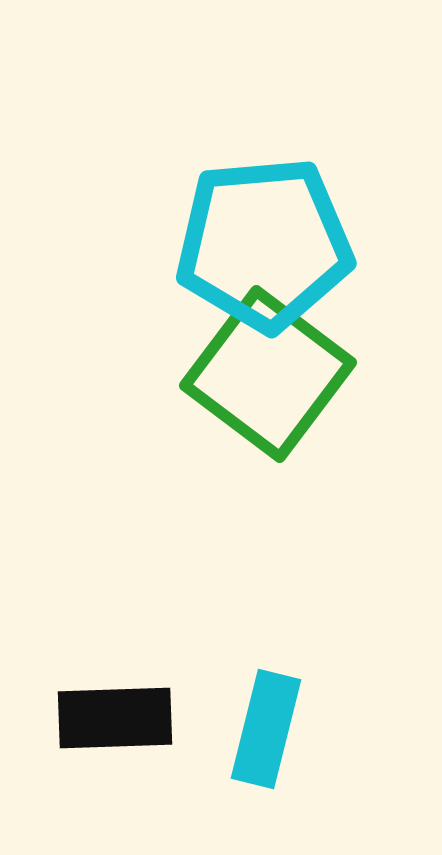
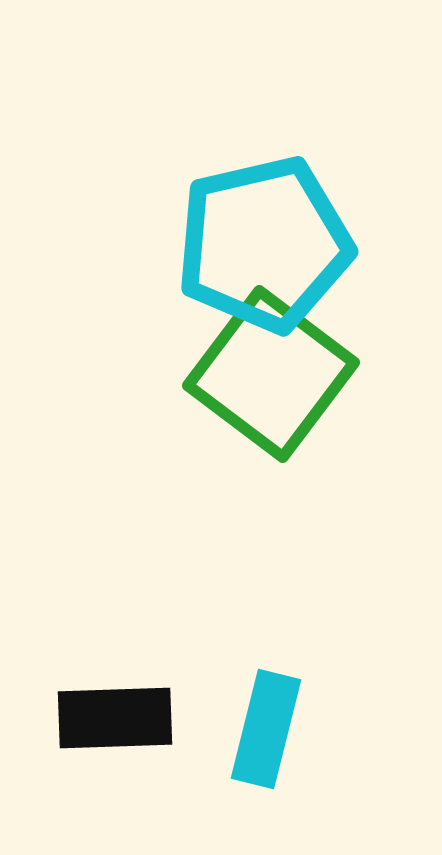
cyan pentagon: rotated 8 degrees counterclockwise
green square: moved 3 px right
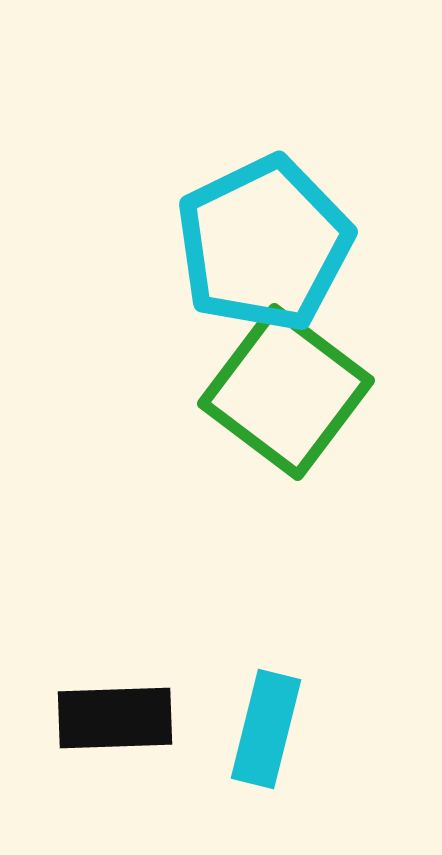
cyan pentagon: rotated 13 degrees counterclockwise
green square: moved 15 px right, 18 px down
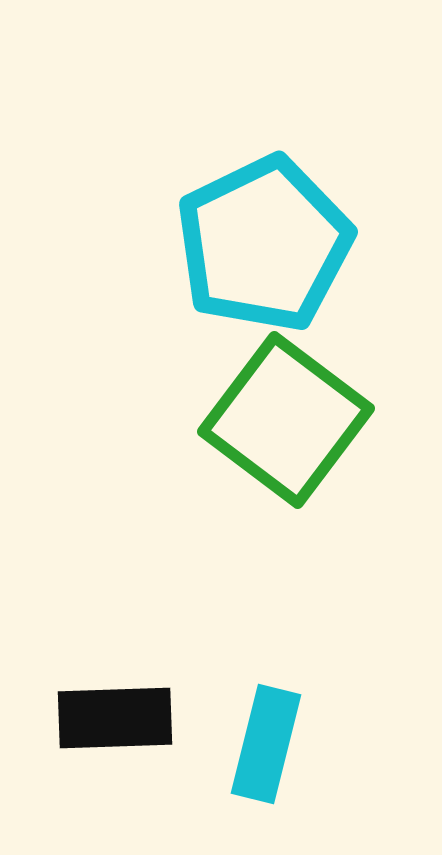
green square: moved 28 px down
cyan rectangle: moved 15 px down
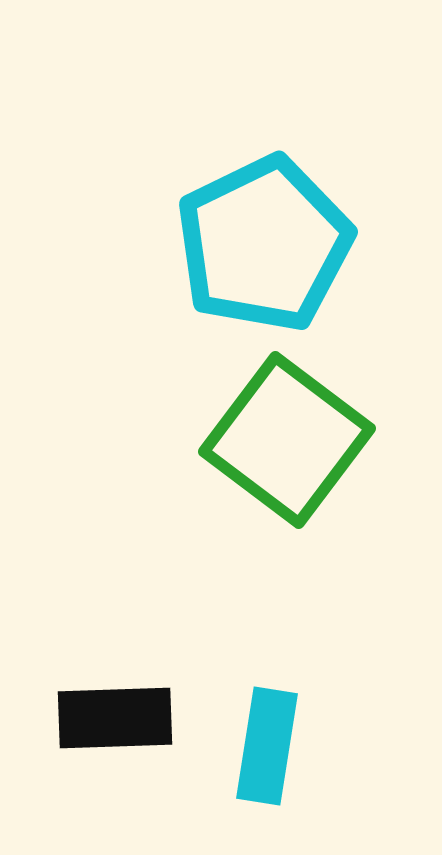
green square: moved 1 px right, 20 px down
cyan rectangle: moved 1 px right, 2 px down; rotated 5 degrees counterclockwise
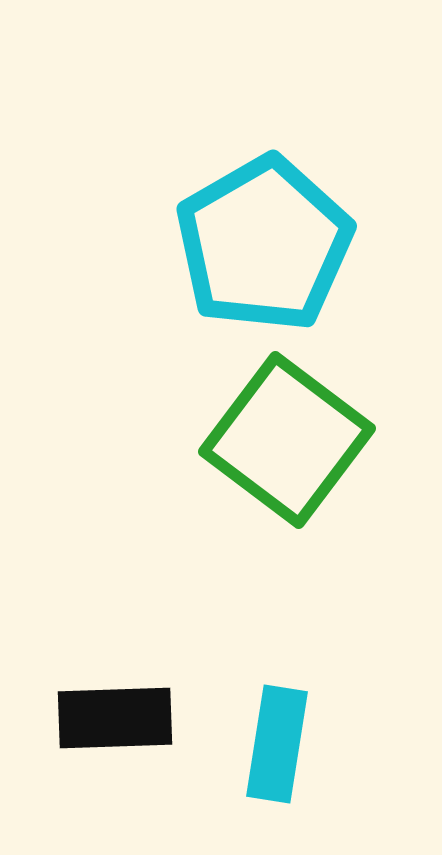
cyan pentagon: rotated 4 degrees counterclockwise
cyan rectangle: moved 10 px right, 2 px up
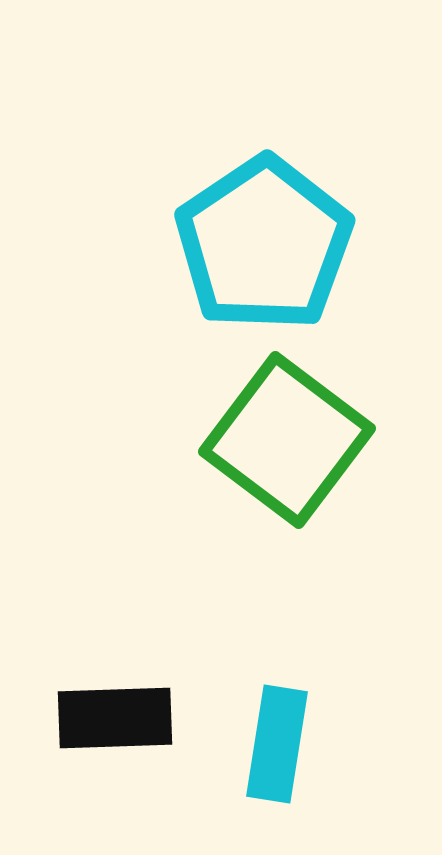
cyan pentagon: rotated 4 degrees counterclockwise
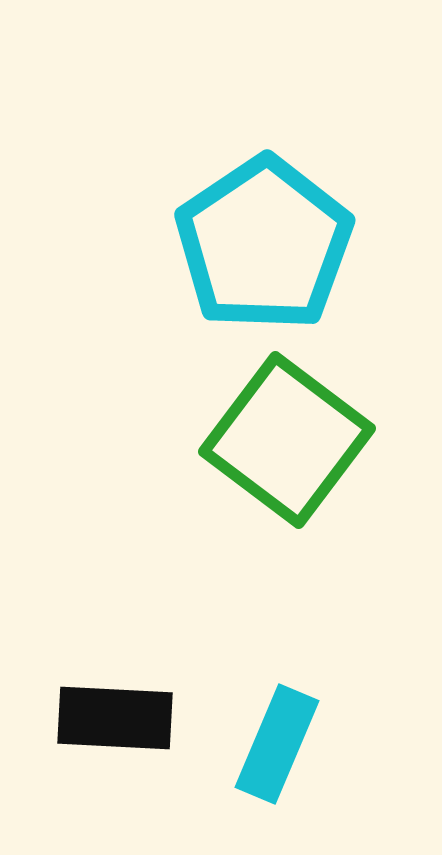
black rectangle: rotated 5 degrees clockwise
cyan rectangle: rotated 14 degrees clockwise
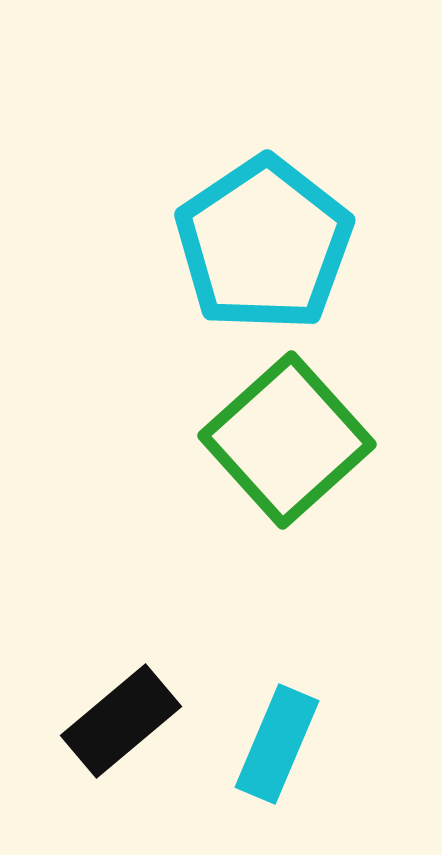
green square: rotated 11 degrees clockwise
black rectangle: moved 6 px right, 3 px down; rotated 43 degrees counterclockwise
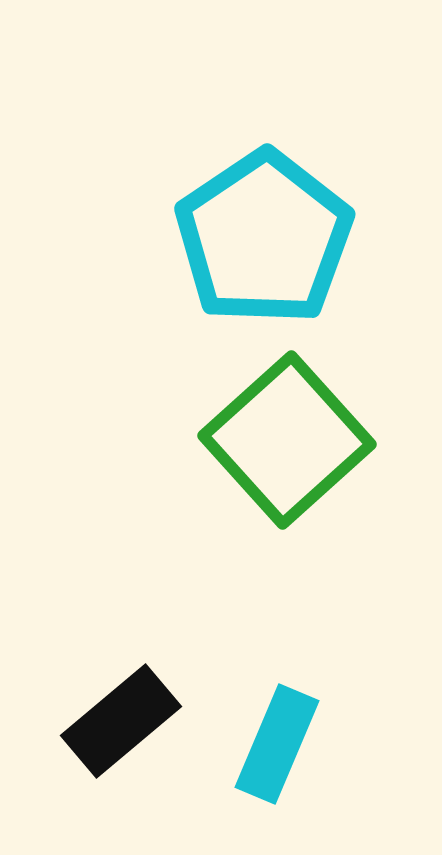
cyan pentagon: moved 6 px up
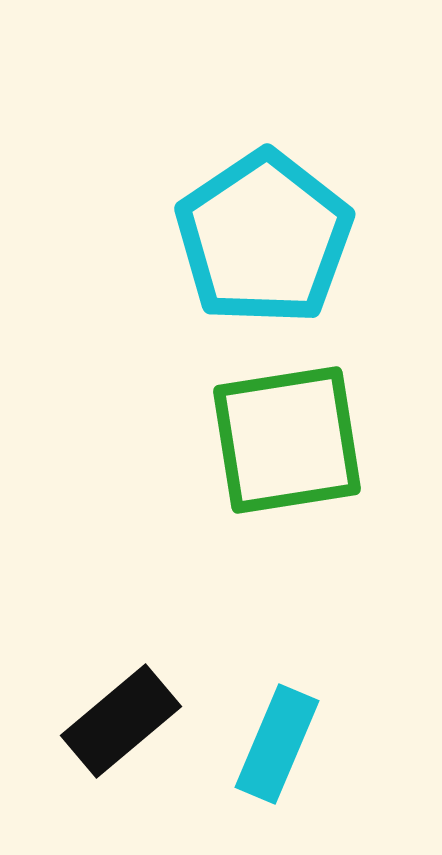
green square: rotated 33 degrees clockwise
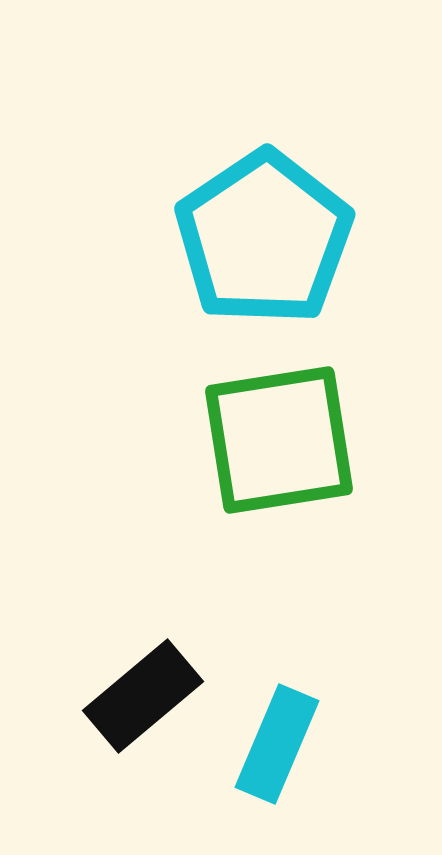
green square: moved 8 px left
black rectangle: moved 22 px right, 25 px up
